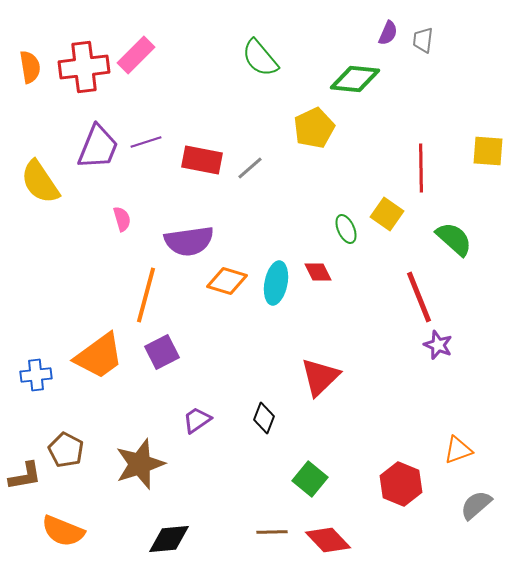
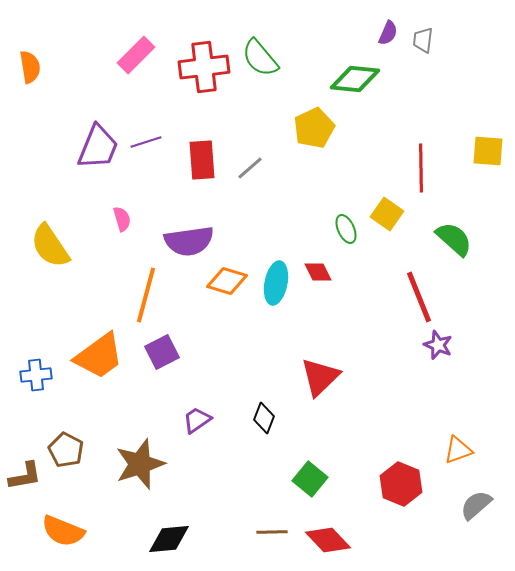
red cross at (84, 67): moved 120 px right
red rectangle at (202, 160): rotated 75 degrees clockwise
yellow semicircle at (40, 182): moved 10 px right, 64 px down
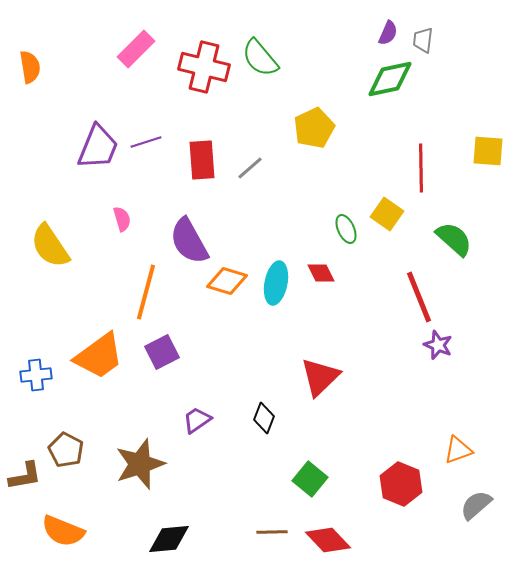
pink rectangle at (136, 55): moved 6 px up
red cross at (204, 67): rotated 21 degrees clockwise
green diamond at (355, 79): moved 35 px right; rotated 18 degrees counterclockwise
purple semicircle at (189, 241): rotated 69 degrees clockwise
red diamond at (318, 272): moved 3 px right, 1 px down
orange line at (146, 295): moved 3 px up
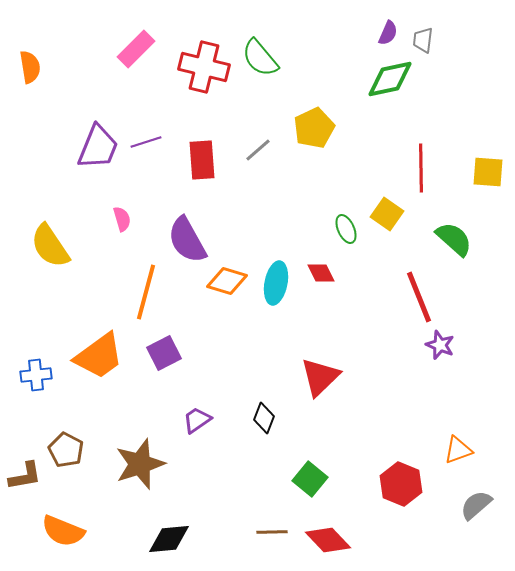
yellow square at (488, 151): moved 21 px down
gray line at (250, 168): moved 8 px right, 18 px up
purple semicircle at (189, 241): moved 2 px left, 1 px up
purple star at (438, 345): moved 2 px right
purple square at (162, 352): moved 2 px right, 1 px down
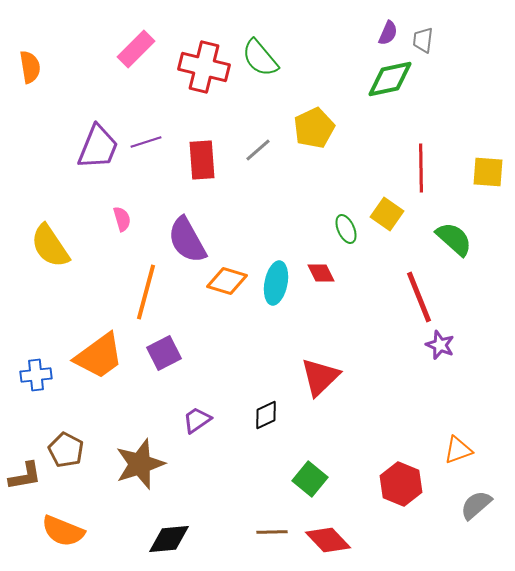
black diamond at (264, 418): moved 2 px right, 3 px up; rotated 44 degrees clockwise
